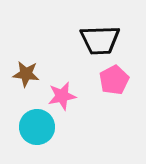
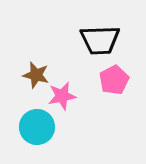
brown star: moved 10 px right, 1 px down; rotated 8 degrees clockwise
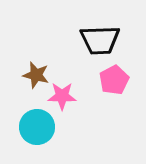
pink star: rotated 12 degrees clockwise
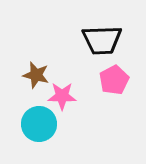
black trapezoid: moved 2 px right
cyan circle: moved 2 px right, 3 px up
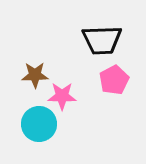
brown star: moved 1 px left; rotated 16 degrees counterclockwise
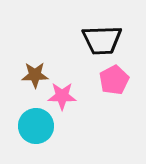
cyan circle: moved 3 px left, 2 px down
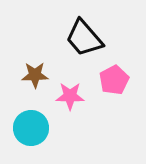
black trapezoid: moved 18 px left, 2 px up; rotated 51 degrees clockwise
pink star: moved 8 px right
cyan circle: moved 5 px left, 2 px down
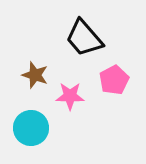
brown star: rotated 20 degrees clockwise
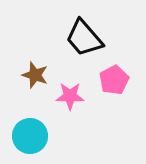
cyan circle: moved 1 px left, 8 px down
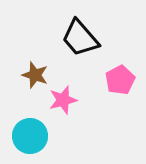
black trapezoid: moved 4 px left
pink pentagon: moved 6 px right
pink star: moved 7 px left, 4 px down; rotated 16 degrees counterclockwise
